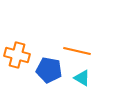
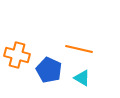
orange line: moved 2 px right, 2 px up
blue pentagon: rotated 15 degrees clockwise
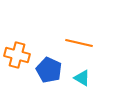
orange line: moved 6 px up
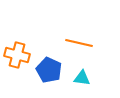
cyan triangle: rotated 24 degrees counterclockwise
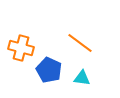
orange line: moved 1 px right; rotated 24 degrees clockwise
orange cross: moved 4 px right, 7 px up
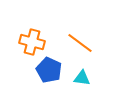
orange cross: moved 11 px right, 6 px up
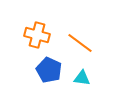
orange cross: moved 5 px right, 7 px up
